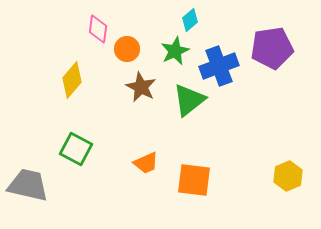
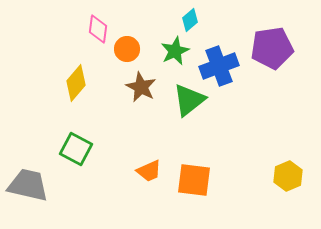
yellow diamond: moved 4 px right, 3 px down
orange trapezoid: moved 3 px right, 8 px down
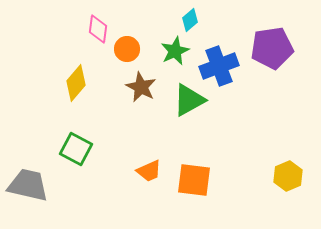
green triangle: rotated 9 degrees clockwise
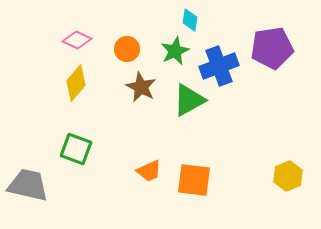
cyan diamond: rotated 40 degrees counterclockwise
pink diamond: moved 21 px left, 11 px down; rotated 72 degrees counterclockwise
green square: rotated 8 degrees counterclockwise
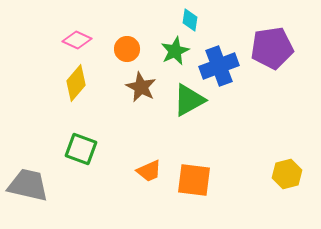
green square: moved 5 px right
yellow hexagon: moved 1 px left, 2 px up; rotated 8 degrees clockwise
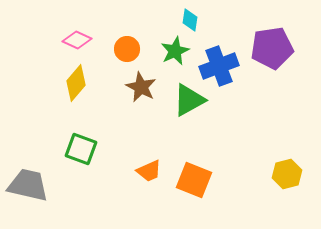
orange square: rotated 15 degrees clockwise
